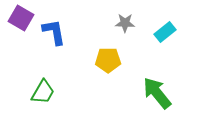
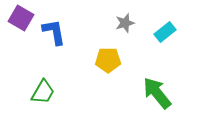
gray star: rotated 18 degrees counterclockwise
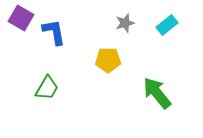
cyan rectangle: moved 2 px right, 7 px up
green trapezoid: moved 4 px right, 4 px up
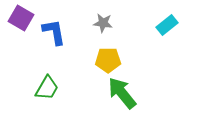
gray star: moved 22 px left; rotated 24 degrees clockwise
green arrow: moved 35 px left
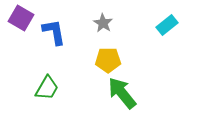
gray star: rotated 24 degrees clockwise
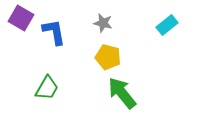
gray star: rotated 18 degrees counterclockwise
yellow pentagon: moved 3 px up; rotated 15 degrees clockwise
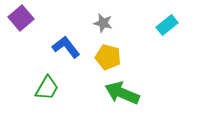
purple square: rotated 20 degrees clockwise
blue L-shape: moved 12 px right, 15 px down; rotated 28 degrees counterclockwise
green arrow: rotated 28 degrees counterclockwise
